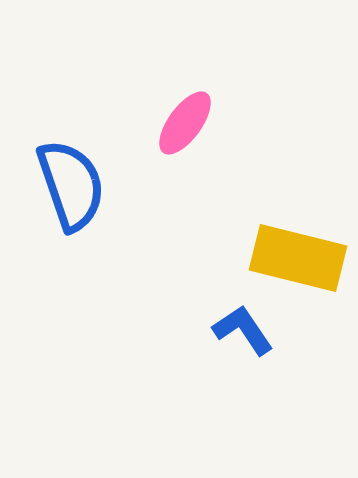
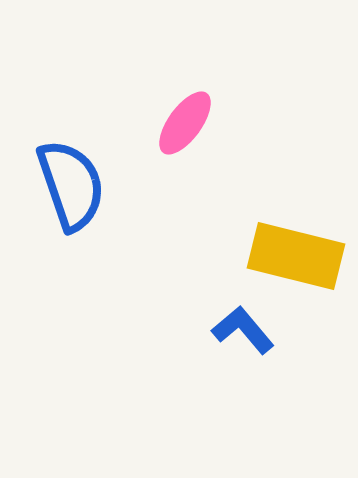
yellow rectangle: moved 2 px left, 2 px up
blue L-shape: rotated 6 degrees counterclockwise
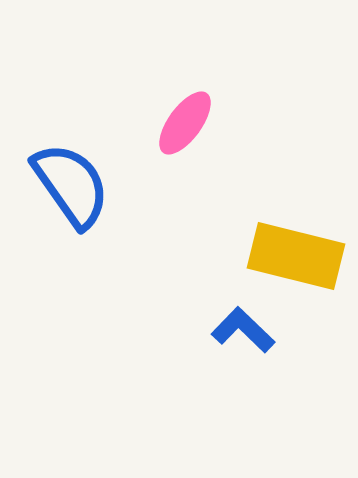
blue semicircle: rotated 16 degrees counterclockwise
blue L-shape: rotated 6 degrees counterclockwise
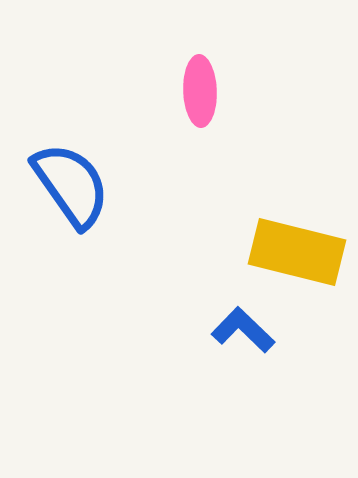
pink ellipse: moved 15 px right, 32 px up; rotated 38 degrees counterclockwise
yellow rectangle: moved 1 px right, 4 px up
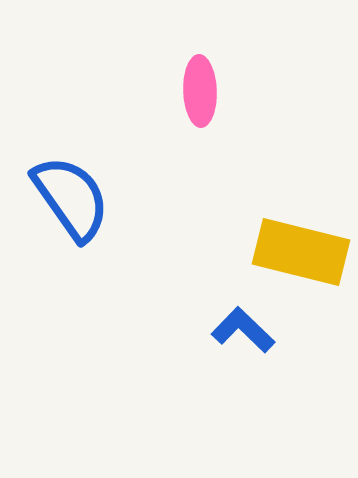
blue semicircle: moved 13 px down
yellow rectangle: moved 4 px right
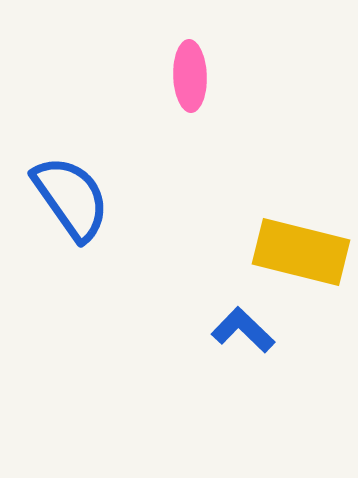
pink ellipse: moved 10 px left, 15 px up
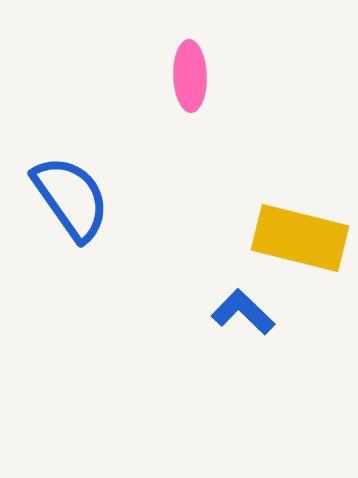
yellow rectangle: moved 1 px left, 14 px up
blue L-shape: moved 18 px up
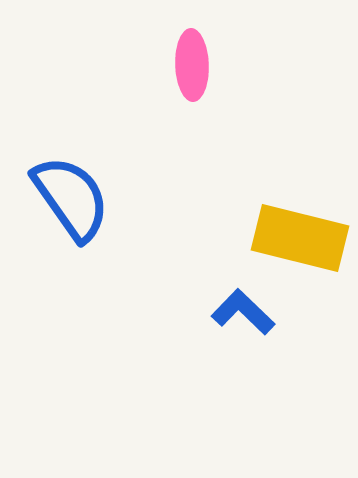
pink ellipse: moved 2 px right, 11 px up
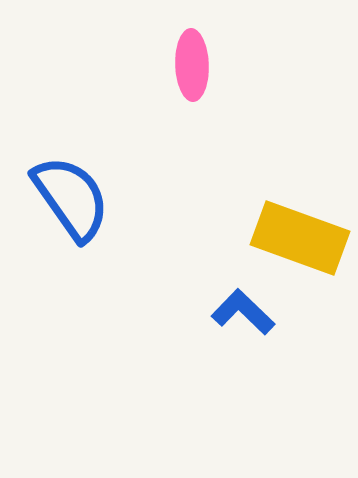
yellow rectangle: rotated 6 degrees clockwise
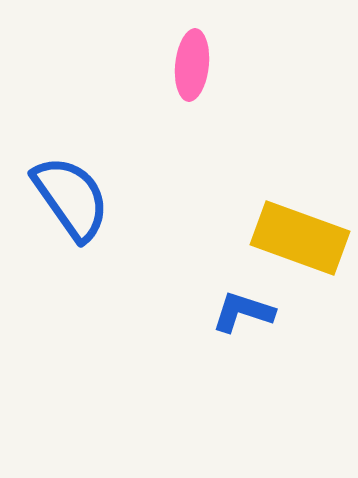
pink ellipse: rotated 8 degrees clockwise
blue L-shape: rotated 26 degrees counterclockwise
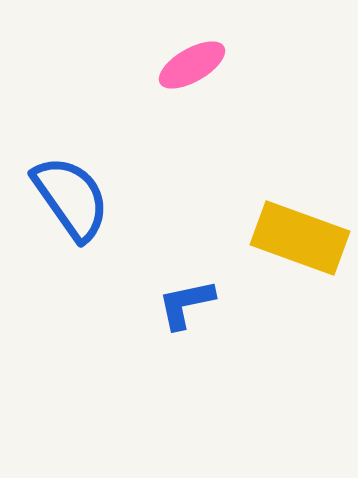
pink ellipse: rotated 54 degrees clockwise
blue L-shape: moved 57 px left, 8 px up; rotated 30 degrees counterclockwise
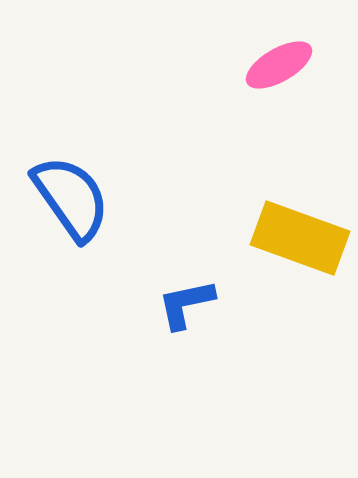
pink ellipse: moved 87 px right
